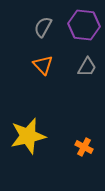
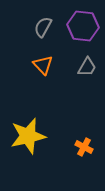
purple hexagon: moved 1 px left, 1 px down
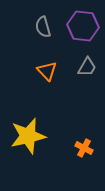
gray semicircle: rotated 45 degrees counterclockwise
orange triangle: moved 4 px right, 6 px down
orange cross: moved 1 px down
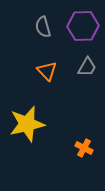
purple hexagon: rotated 8 degrees counterclockwise
yellow star: moved 1 px left, 12 px up
